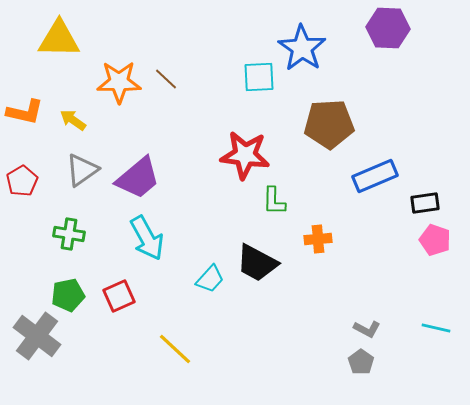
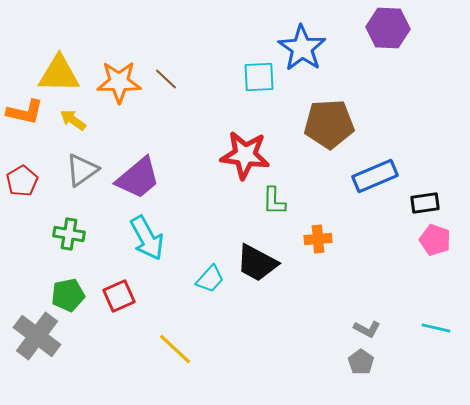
yellow triangle: moved 35 px down
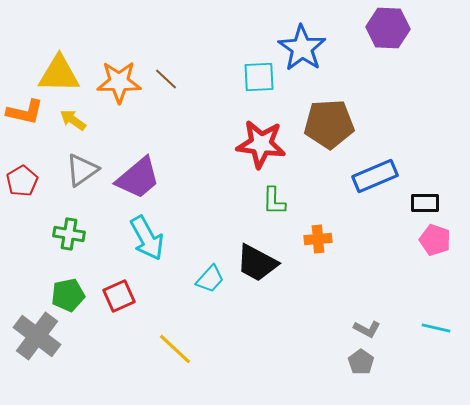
red star: moved 16 px right, 11 px up
black rectangle: rotated 8 degrees clockwise
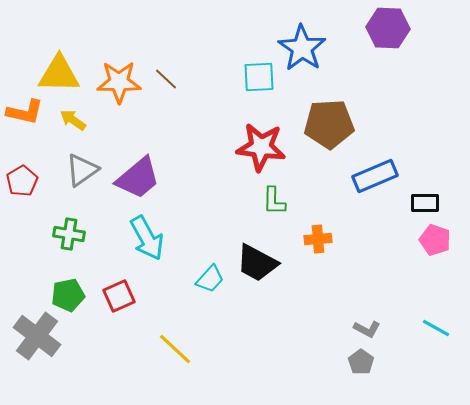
red star: moved 3 px down
cyan line: rotated 16 degrees clockwise
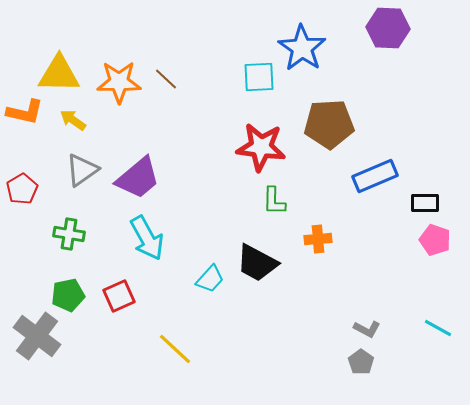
red pentagon: moved 8 px down
cyan line: moved 2 px right
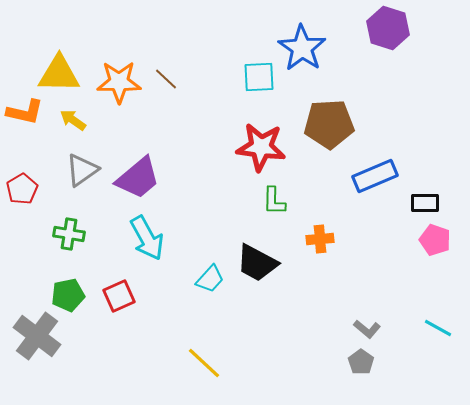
purple hexagon: rotated 15 degrees clockwise
orange cross: moved 2 px right
gray L-shape: rotated 12 degrees clockwise
yellow line: moved 29 px right, 14 px down
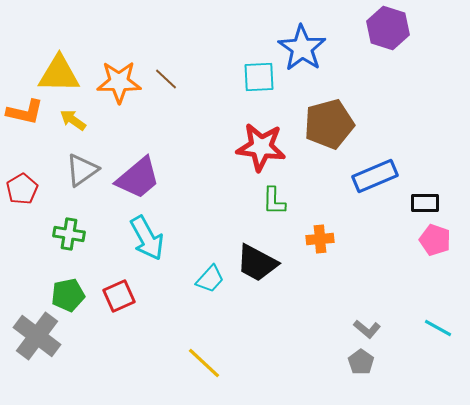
brown pentagon: rotated 12 degrees counterclockwise
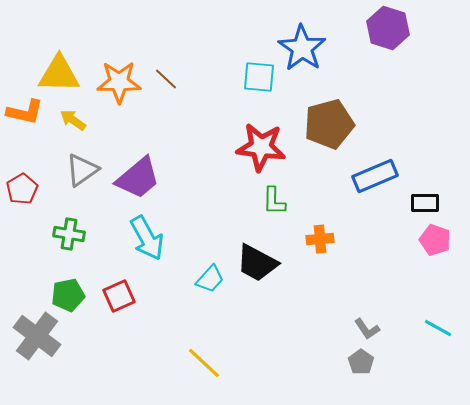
cyan square: rotated 8 degrees clockwise
gray L-shape: rotated 16 degrees clockwise
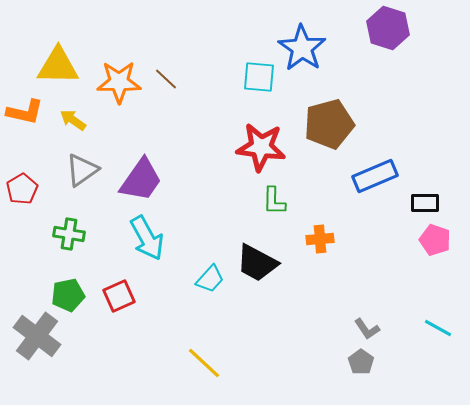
yellow triangle: moved 1 px left, 8 px up
purple trapezoid: moved 3 px right, 2 px down; rotated 15 degrees counterclockwise
